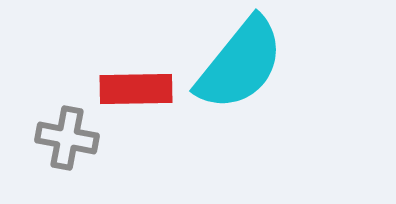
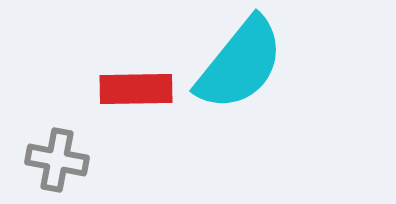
gray cross: moved 10 px left, 22 px down
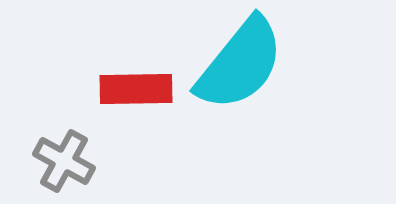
gray cross: moved 7 px right, 1 px down; rotated 18 degrees clockwise
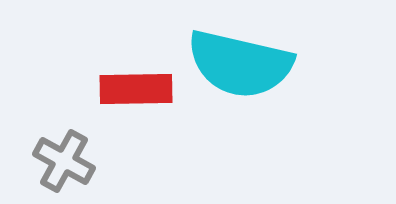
cyan semicircle: rotated 64 degrees clockwise
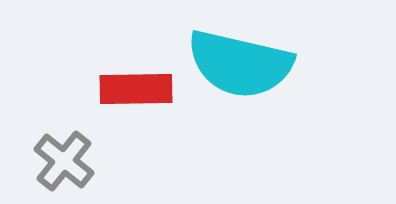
gray cross: rotated 10 degrees clockwise
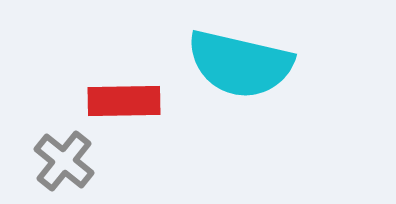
red rectangle: moved 12 px left, 12 px down
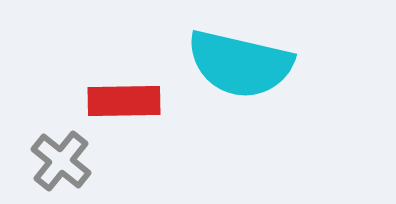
gray cross: moved 3 px left
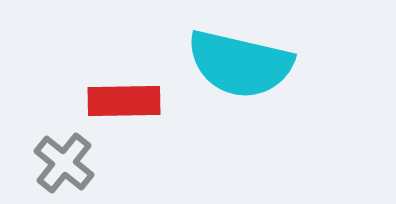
gray cross: moved 3 px right, 2 px down
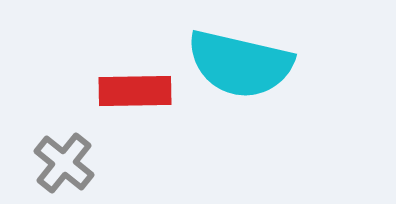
red rectangle: moved 11 px right, 10 px up
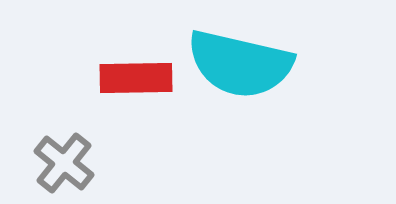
red rectangle: moved 1 px right, 13 px up
